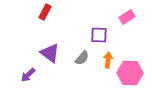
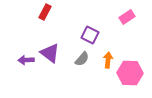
purple square: moved 9 px left; rotated 24 degrees clockwise
gray semicircle: moved 1 px down
purple arrow: moved 2 px left, 15 px up; rotated 42 degrees clockwise
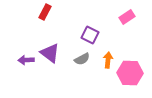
gray semicircle: rotated 21 degrees clockwise
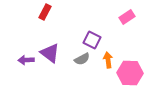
purple square: moved 2 px right, 5 px down
orange arrow: rotated 14 degrees counterclockwise
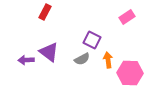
purple triangle: moved 1 px left, 1 px up
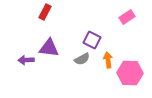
purple triangle: moved 4 px up; rotated 30 degrees counterclockwise
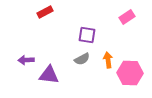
red rectangle: rotated 35 degrees clockwise
purple square: moved 5 px left, 5 px up; rotated 18 degrees counterclockwise
purple triangle: moved 27 px down
